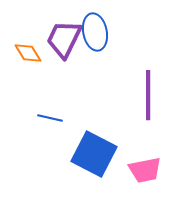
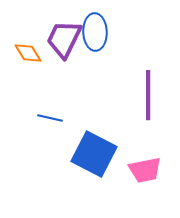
blue ellipse: rotated 9 degrees clockwise
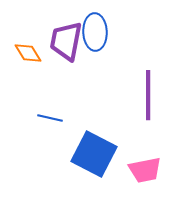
purple trapezoid: moved 2 px right, 2 px down; rotated 15 degrees counterclockwise
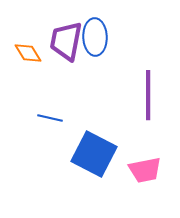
blue ellipse: moved 5 px down
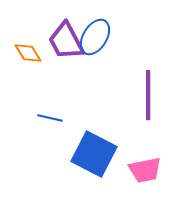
blue ellipse: rotated 33 degrees clockwise
purple trapezoid: rotated 39 degrees counterclockwise
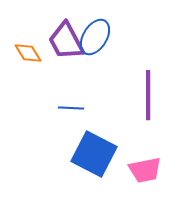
blue line: moved 21 px right, 10 px up; rotated 10 degrees counterclockwise
